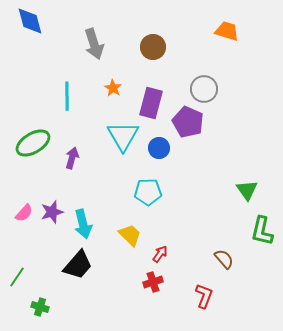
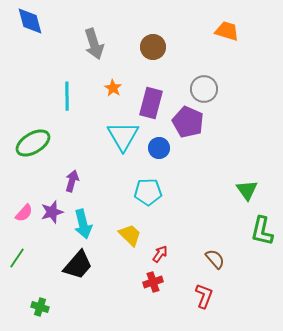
purple arrow: moved 23 px down
brown semicircle: moved 9 px left
green line: moved 19 px up
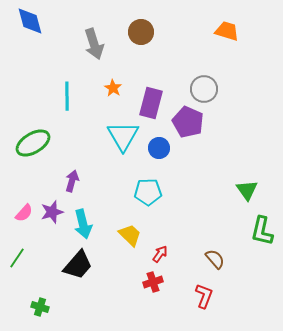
brown circle: moved 12 px left, 15 px up
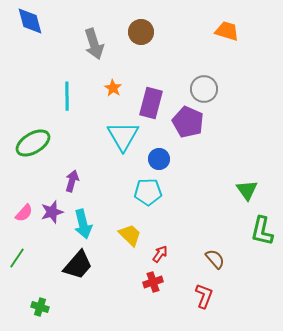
blue circle: moved 11 px down
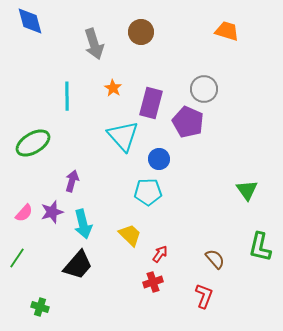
cyan triangle: rotated 12 degrees counterclockwise
green L-shape: moved 2 px left, 16 px down
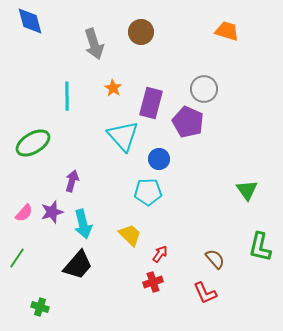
red L-shape: moved 1 px right, 3 px up; rotated 135 degrees clockwise
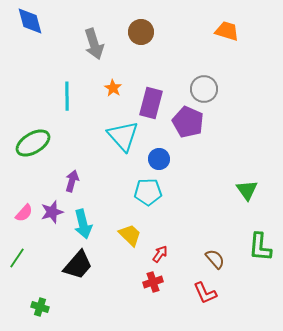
green L-shape: rotated 8 degrees counterclockwise
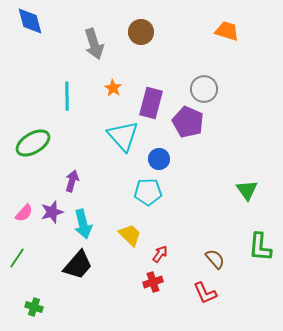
green cross: moved 6 px left
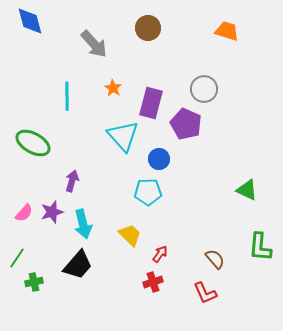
brown circle: moved 7 px right, 4 px up
gray arrow: rotated 24 degrees counterclockwise
purple pentagon: moved 2 px left, 2 px down
green ellipse: rotated 60 degrees clockwise
green triangle: rotated 30 degrees counterclockwise
green cross: moved 25 px up; rotated 30 degrees counterclockwise
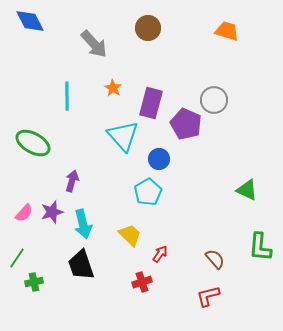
blue diamond: rotated 12 degrees counterclockwise
gray circle: moved 10 px right, 11 px down
cyan pentagon: rotated 28 degrees counterclockwise
black trapezoid: moved 3 px right; rotated 120 degrees clockwise
red cross: moved 11 px left
red L-shape: moved 3 px right, 3 px down; rotated 100 degrees clockwise
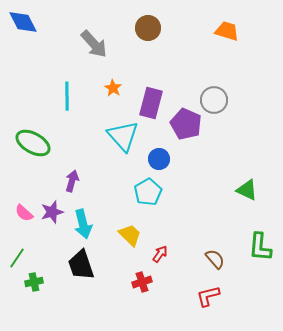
blue diamond: moved 7 px left, 1 px down
pink semicircle: rotated 90 degrees clockwise
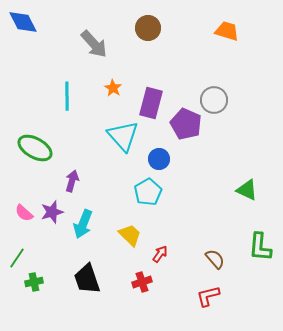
green ellipse: moved 2 px right, 5 px down
cyan arrow: rotated 36 degrees clockwise
black trapezoid: moved 6 px right, 14 px down
